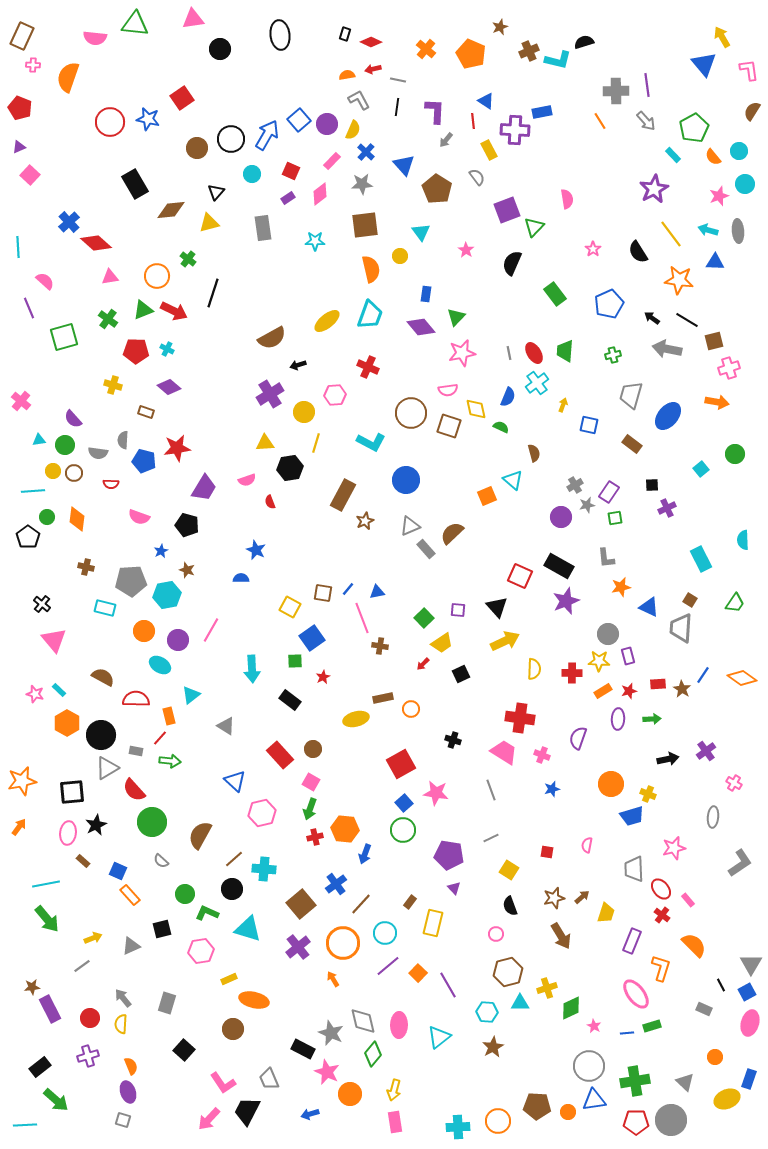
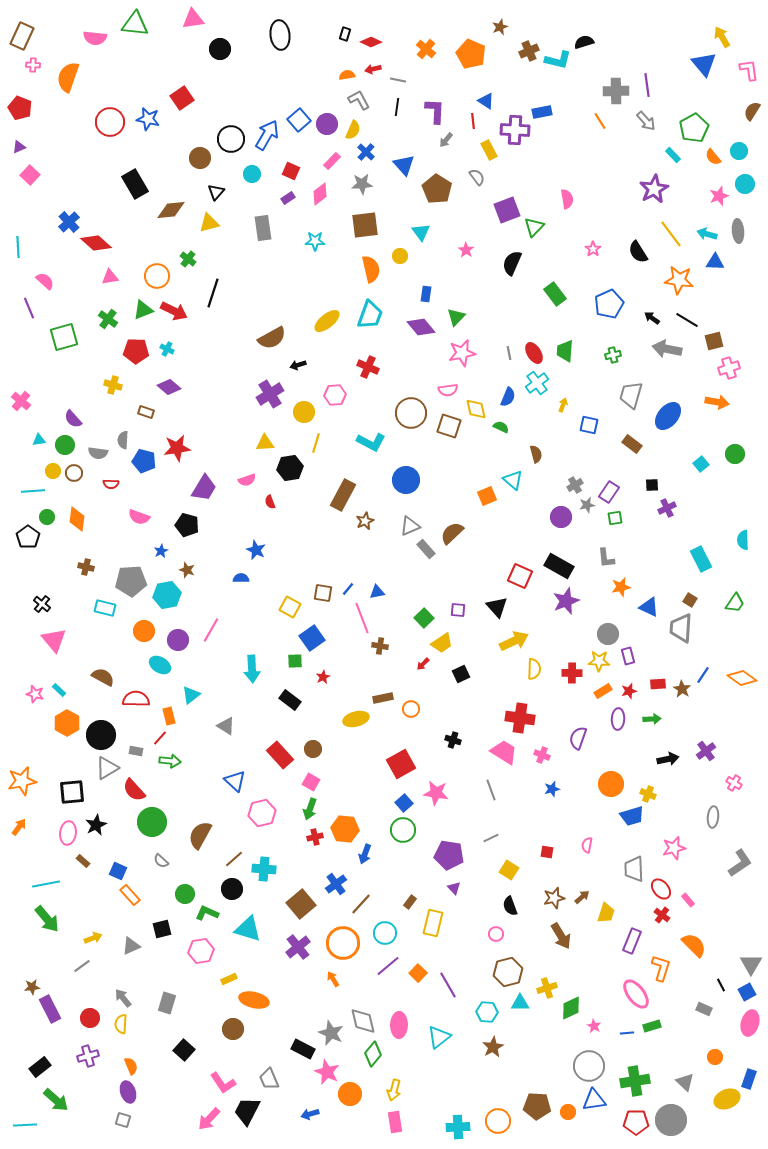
brown circle at (197, 148): moved 3 px right, 10 px down
cyan arrow at (708, 230): moved 1 px left, 4 px down
brown semicircle at (534, 453): moved 2 px right, 1 px down
cyan square at (701, 469): moved 5 px up
yellow arrow at (505, 641): moved 9 px right
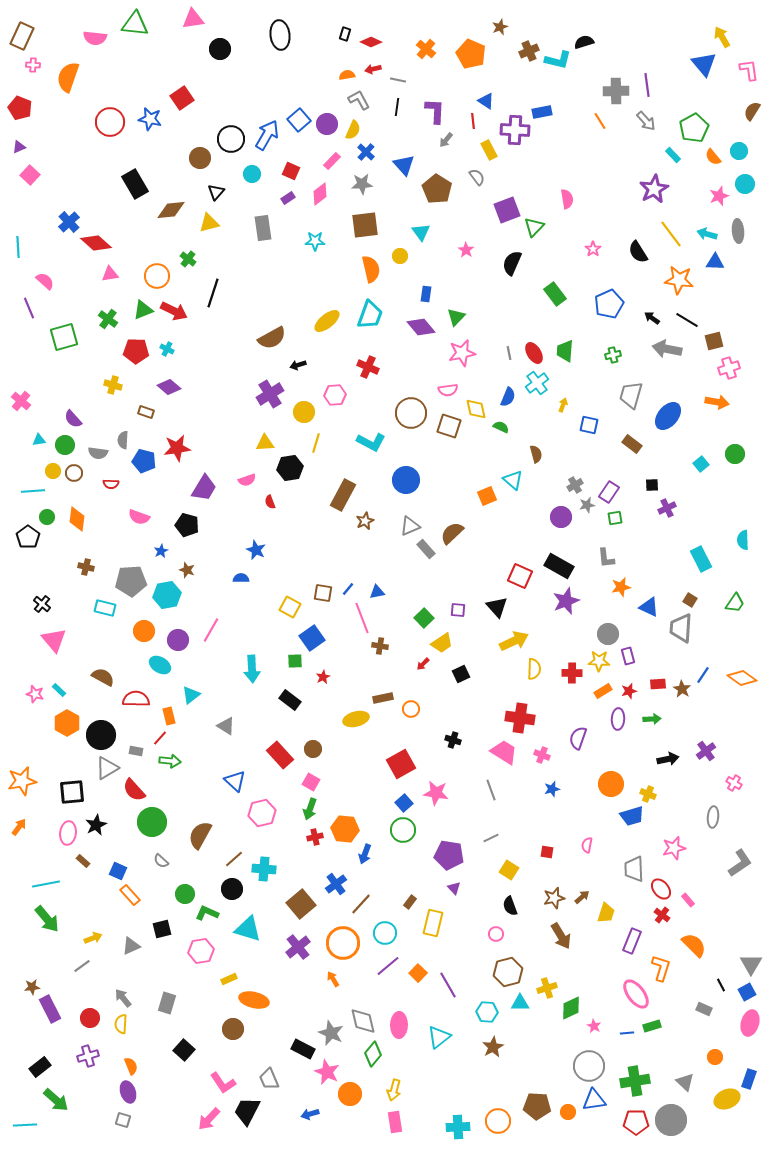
blue star at (148, 119): moved 2 px right
pink triangle at (110, 277): moved 3 px up
